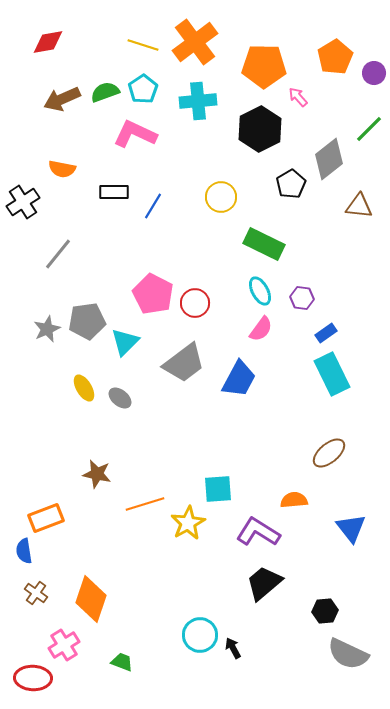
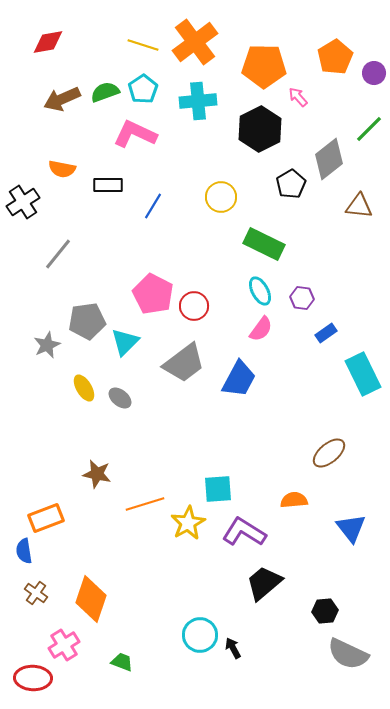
black rectangle at (114, 192): moved 6 px left, 7 px up
red circle at (195, 303): moved 1 px left, 3 px down
gray star at (47, 329): moved 16 px down
cyan rectangle at (332, 374): moved 31 px right
purple L-shape at (258, 532): moved 14 px left
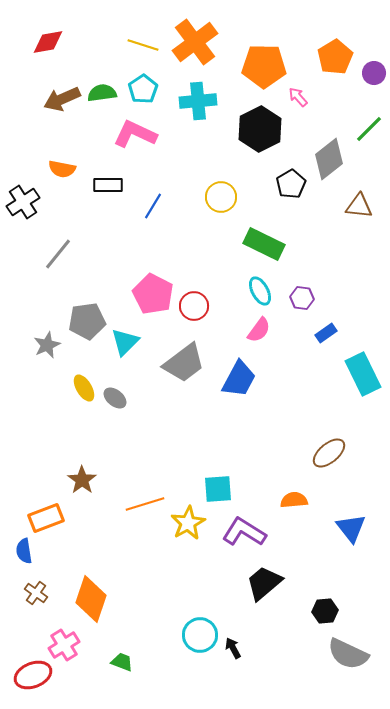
green semicircle at (105, 92): moved 3 px left, 1 px down; rotated 12 degrees clockwise
pink semicircle at (261, 329): moved 2 px left, 1 px down
gray ellipse at (120, 398): moved 5 px left
brown star at (97, 474): moved 15 px left, 6 px down; rotated 24 degrees clockwise
red ellipse at (33, 678): moved 3 px up; rotated 24 degrees counterclockwise
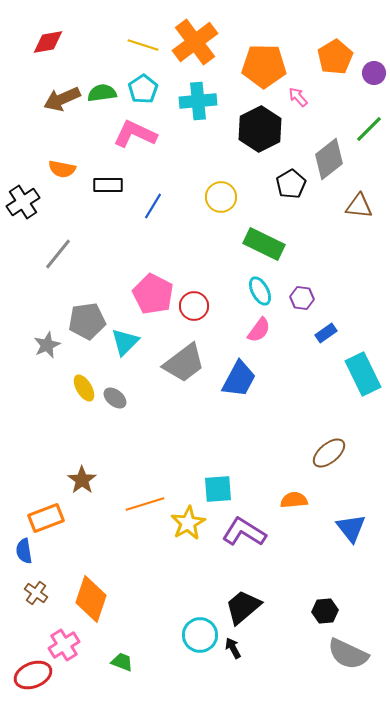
black trapezoid at (264, 583): moved 21 px left, 24 px down
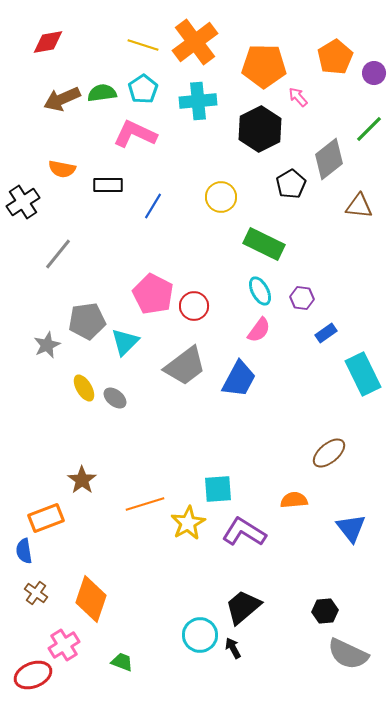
gray trapezoid at (184, 363): moved 1 px right, 3 px down
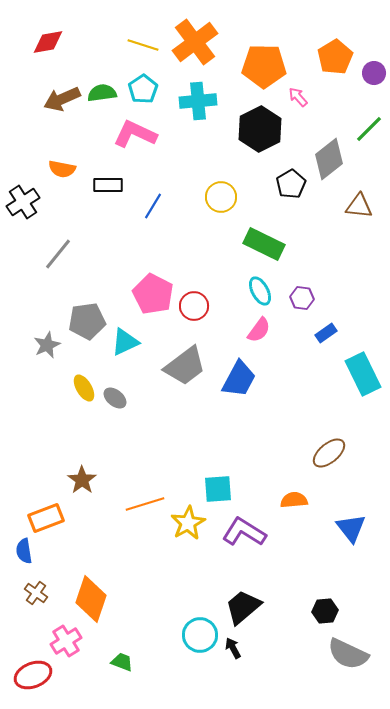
cyan triangle at (125, 342): rotated 20 degrees clockwise
pink cross at (64, 645): moved 2 px right, 4 px up
